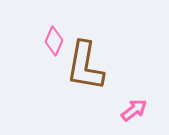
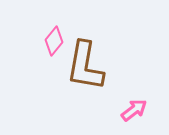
pink diamond: rotated 16 degrees clockwise
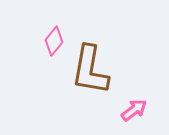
brown L-shape: moved 5 px right, 4 px down
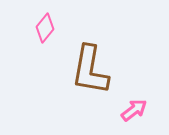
pink diamond: moved 9 px left, 13 px up
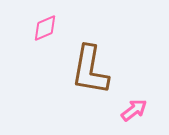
pink diamond: rotated 28 degrees clockwise
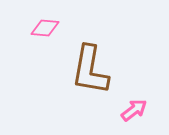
pink diamond: rotated 28 degrees clockwise
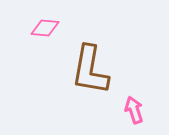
pink arrow: rotated 72 degrees counterclockwise
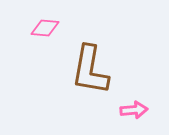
pink arrow: rotated 104 degrees clockwise
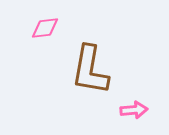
pink diamond: rotated 12 degrees counterclockwise
